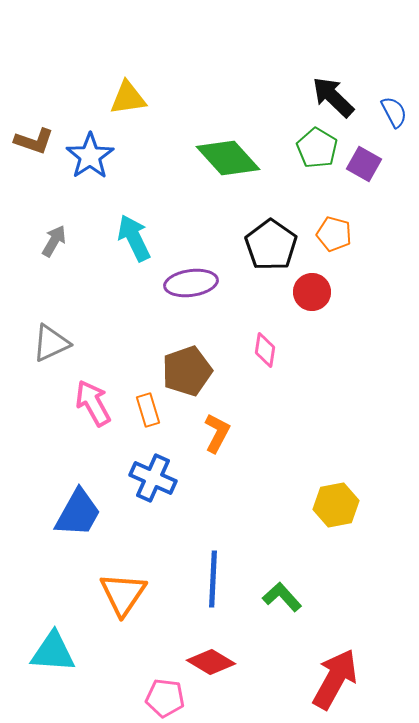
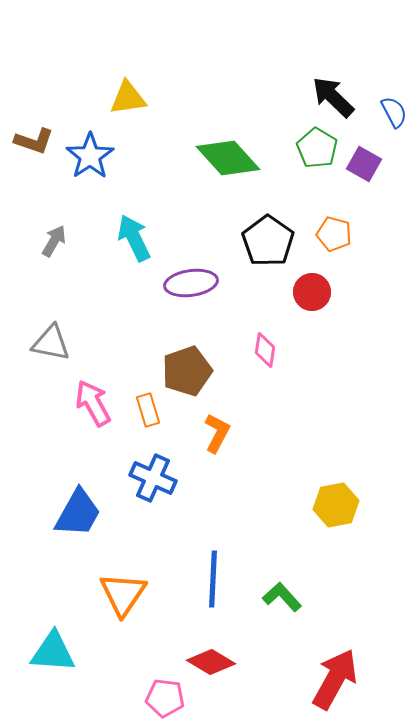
black pentagon: moved 3 px left, 4 px up
gray triangle: rotated 36 degrees clockwise
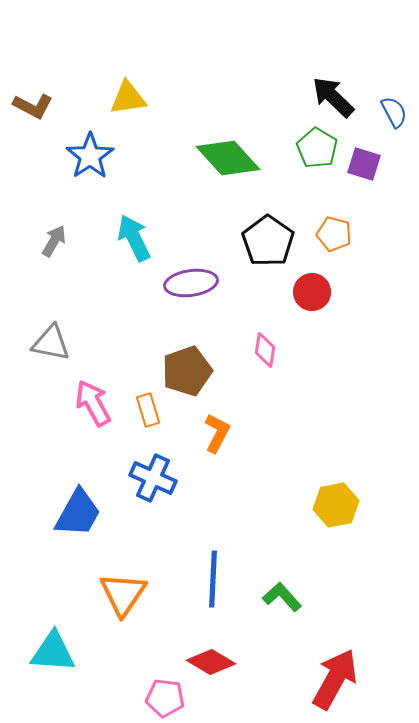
brown L-shape: moved 1 px left, 35 px up; rotated 9 degrees clockwise
purple square: rotated 12 degrees counterclockwise
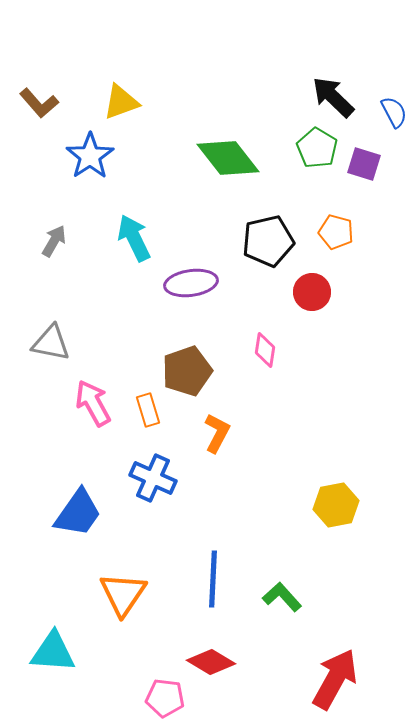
yellow triangle: moved 7 px left, 4 px down; rotated 12 degrees counterclockwise
brown L-shape: moved 6 px right, 3 px up; rotated 21 degrees clockwise
green diamond: rotated 4 degrees clockwise
orange pentagon: moved 2 px right, 2 px up
black pentagon: rotated 24 degrees clockwise
blue trapezoid: rotated 6 degrees clockwise
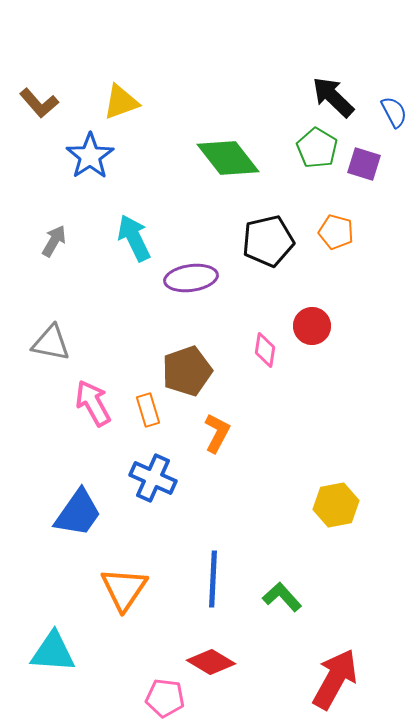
purple ellipse: moved 5 px up
red circle: moved 34 px down
orange triangle: moved 1 px right, 5 px up
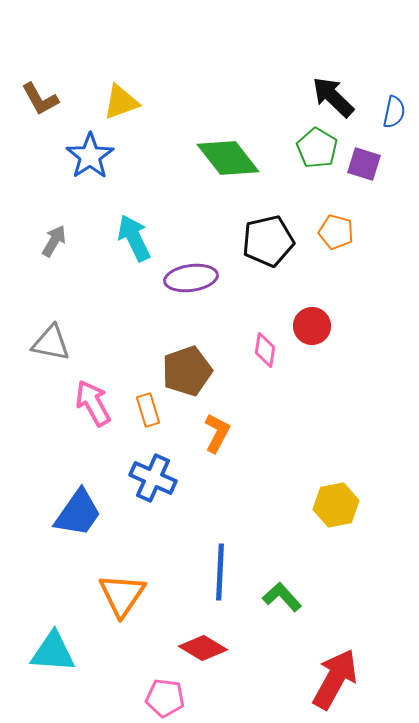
brown L-shape: moved 1 px right, 4 px up; rotated 12 degrees clockwise
blue semicircle: rotated 40 degrees clockwise
blue line: moved 7 px right, 7 px up
orange triangle: moved 2 px left, 6 px down
red diamond: moved 8 px left, 14 px up
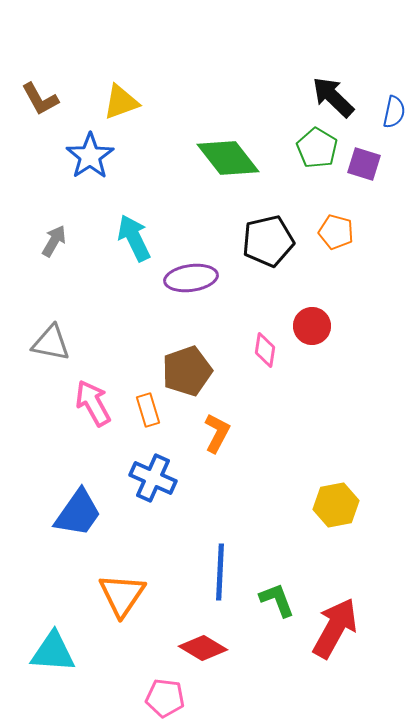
green L-shape: moved 5 px left, 3 px down; rotated 21 degrees clockwise
red arrow: moved 51 px up
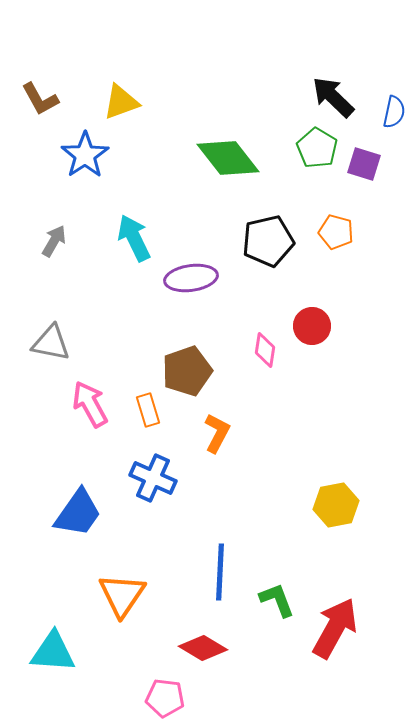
blue star: moved 5 px left, 1 px up
pink arrow: moved 3 px left, 1 px down
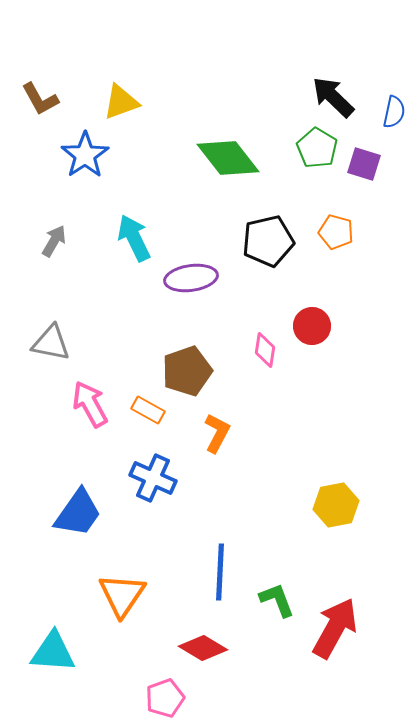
orange rectangle: rotated 44 degrees counterclockwise
pink pentagon: rotated 27 degrees counterclockwise
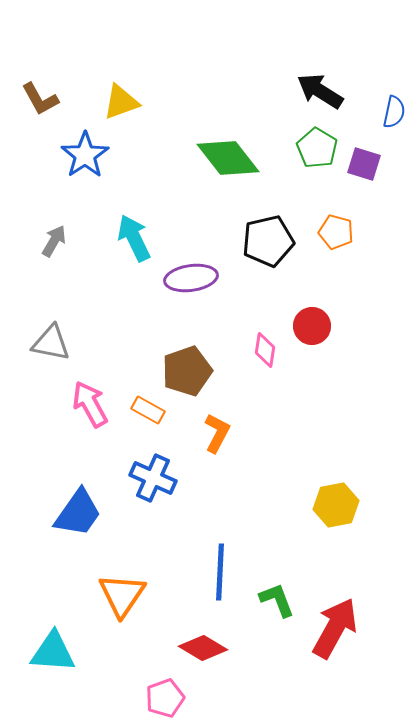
black arrow: moved 13 px left, 6 px up; rotated 12 degrees counterclockwise
